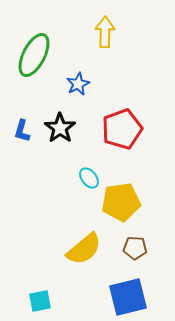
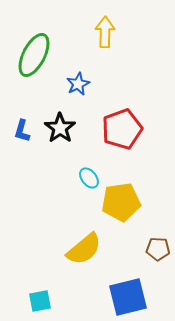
brown pentagon: moved 23 px right, 1 px down
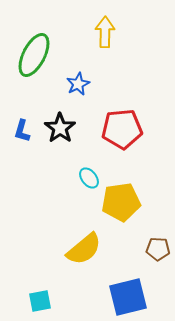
red pentagon: rotated 15 degrees clockwise
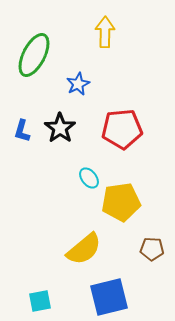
brown pentagon: moved 6 px left
blue square: moved 19 px left
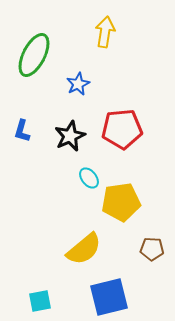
yellow arrow: rotated 8 degrees clockwise
black star: moved 10 px right, 8 px down; rotated 12 degrees clockwise
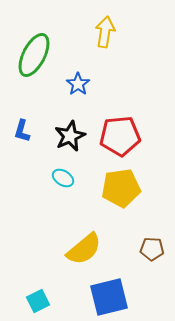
blue star: rotated 10 degrees counterclockwise
red pentagon: moved 2 px left, 7 px down
cyan ellipse: moved 26 px left; rotated 20 degrees counterclockwise
yellow pentagon: moved 14 px up
cyan square: moved 2 px left; rotated 15 degrees counterclockwise
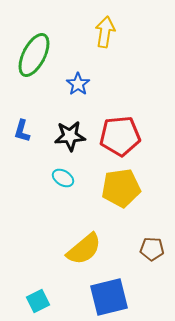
black star: rotated 20 degrees clockwise
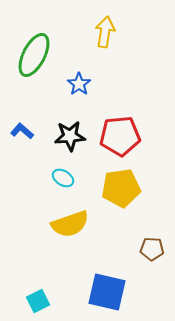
blue star: moved 1 px right
blue L-shape: rotated 115 degrees clockwise
yellow semicircle: moved 14 px left, 25 px up; rotated 21 degrees clockwise
blue square: moved 2 px left, 5 px up; rotated 27 degrees clockwise
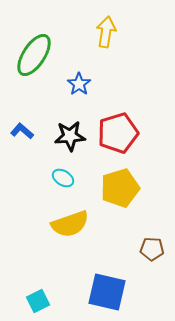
yellow arrow: moved 1 px right
green ellipse: rotated 6 degrees clockwise
red pentagon: moved 2 px left, 3 px up; rotated 12 degrees counterclockwise
yellow pentagon: moved 1 px left; rotated 9 degrees counterclockwise
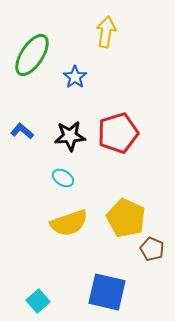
green ellipse: moved 2 px left
blue star: moved 4 px left, 7 px up
yellow pentagon: moved 6 px right, 30 px down; rotated 30 degrees counterclockwise
yellow semicircle: moved 1 px left, 1 px up
brown pentagon: rotated 20 degrees clockwise
cyan square: rotated 15 degrees counterclockwise
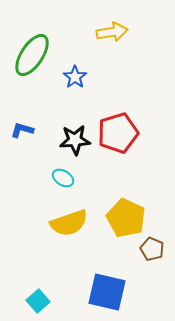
yellow arrow: moved 6 px right; rotated 72 degrees clockwise
blue L-shape: moved 1 px up; rotated 25 degrees counterclockwise
black star: moved 5 px right, 4 px down
